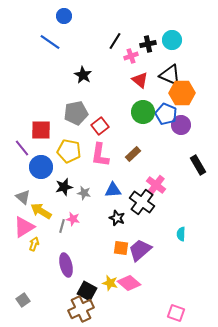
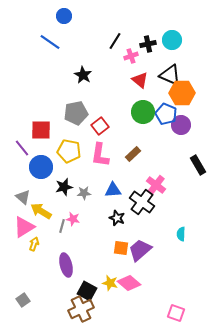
gray star at (84, 193): rotated 16 degrees counterclockwise
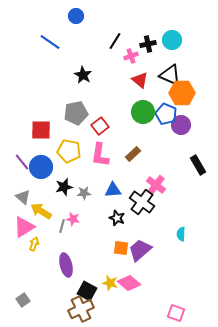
blue circle at (64, 16): moved 12 px right
purple line at (22, 148): moved 14 px down
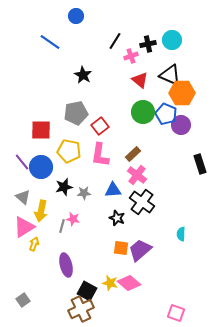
black rectangle at (198, 165): moved 2 px right, 1 px up; rotated 12 degrees clockwise
pink cross at (156, 185): moved 19 px left, 10 px up
yellow arrow at (41, 211): rotated 110 degrees counterclockwise
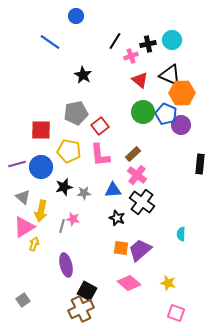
pink L-shape at (100, 155): rotated 15 degrees counterclockwise
purple line at (22, 162): moved 5 px left, 2 px down; rotated 66 degrees counterclockwise
black rectangle at (200, 164): rotated 24 degrees clockwise
yellow star at (110, 283): moved 58 px right
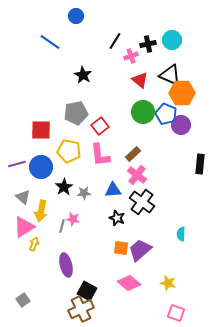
black star at (64, 187): rotated 18 degrees counterclockwise
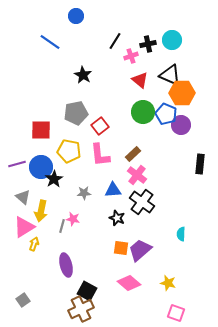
black star at (64, 187): moved 10 px left, 8 px up
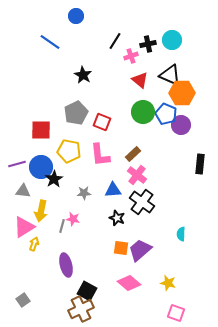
gray pentagon at (76, 113): rotated 15 degrees counterclockwise
red square at (100, 126): moved 2 px right, 4 px up; rotated 30 degrees counterclockwise
gray triangle at (23, 197): moved 6 px up; rotated 35 degrees counterclockwise
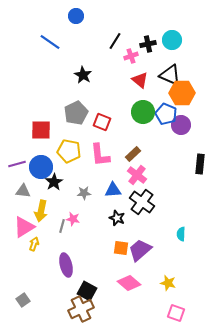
black star at (54, 179): moved 3 px down
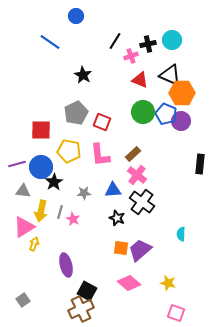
red triangle at (140, 80): rotated 18 degrees counterclockwise
purple circle at (181, 125): moved 4 px up
pink star at (73, 219): rotated 16 degrees clockwise
gray line at (62, 226): moved 2 px left, 14 px up
